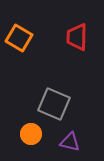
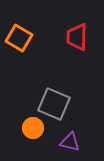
orange circle: moved 2 px right, 6 px up
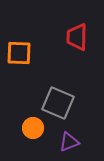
orange square: moved 15 px down; rotated 28 degrees counterclockwise
gray square: moved 4 px right, 1 px up
purple triangle: moved 1 px left; rotated 35 degrees counterclockwise
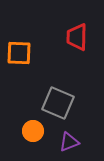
orange circle: moved 3 px down
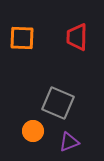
orange square: moved 3 px right, 15 px up
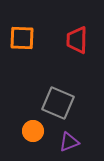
red trapezoid: moved 3 px down
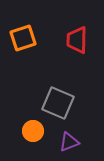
orange square: moved 1 px right; rotated 20 degrees counterclockwise
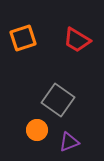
red trapezoid: rotated 60 degrees counterclockwise
gray square: moved 3 px up; rotated 12 degrees clockwise
orange circle: moved 4 px right, 1 px up
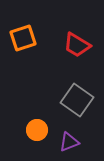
red trapezoid: moved 5 px down
gray square: moved 19 px right
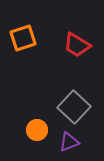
gray square: moved 3 px left, 7 px down; rotated 8 degrees clockwise
